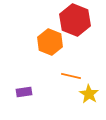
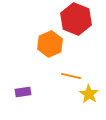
red hexagon: moved 1 px right, 1 px up
orange hexagon: moved 2 px down; rotated 15 degrees clockwise
purple rectangle: moved 1 px left
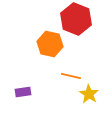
orange hexagon: rotated 25 degrees counterclockwise
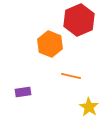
red hexagon: moved 3 px right, 1 px down; rotated 16 degrees clockwise
orange hexagon: rotated 10 degrees clockwise
yellow star: moved 13 px down
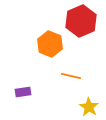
red hexagon: moved 2 px right, 1 px down
